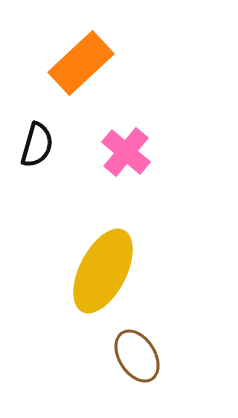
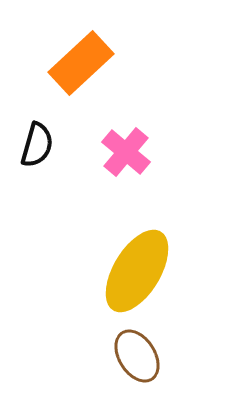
yellow ellipse: moved 34 px right; rotated 4 degrees clockwise
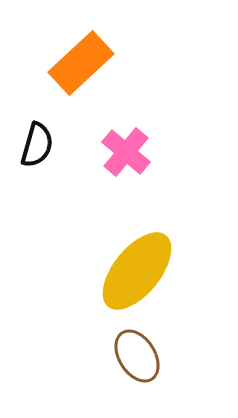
yellow ellipse: rotated 8 degrees clockwise
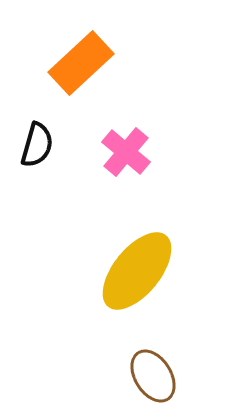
brown ellipse: moved 16 px right, 20 px down
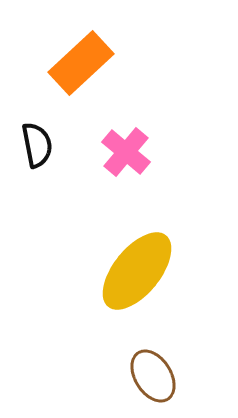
black semicircle: rotated 27 degrees counterclockwise
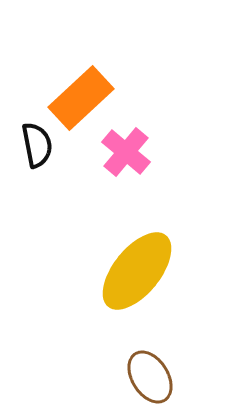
orange rectangle: moved 35 px down
brown ellipse: moved 3 px left, 1 px down
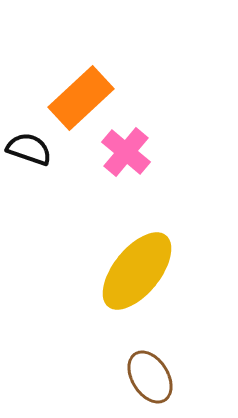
black semicircle: moved 8 px left, 4 px down; rotated 60 degrees counterclockwise
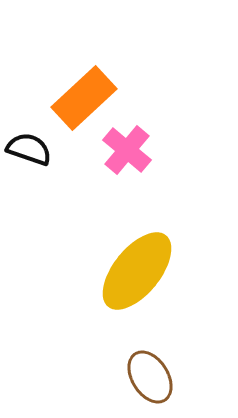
orange rectangle: moved 3 px right
pink cross: moved 1 px right, 2 px up
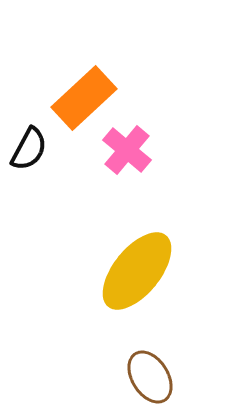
black semicircle: rotated 99 degrees clockwise
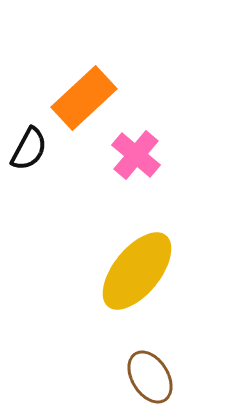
pink cross: moved 9 px right, 5 px down
